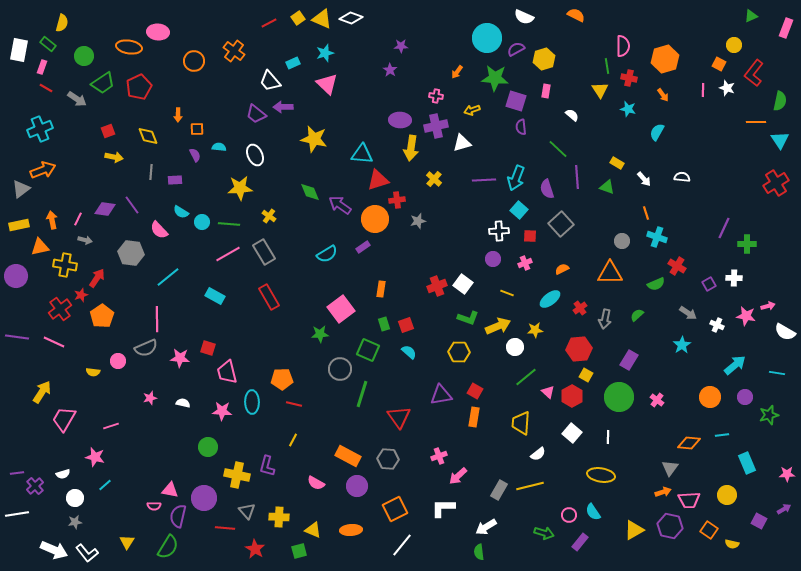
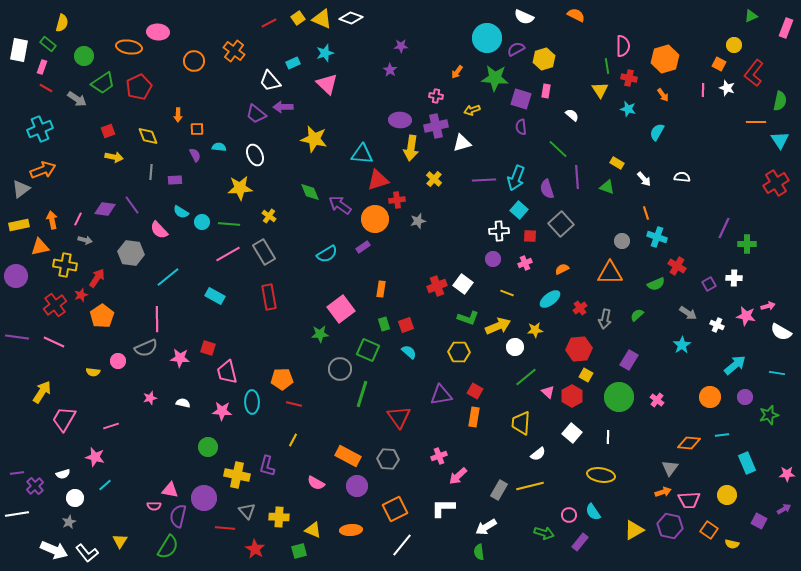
purple square at (516, 101): moved 5 px right, 2 px up
red rectangle at (269, 297): rotated 20 degrees clockwise
red cross at (60, 309): moved 5 px left, 4 px up
white semicircle at (785, 332): moved 4 px left
gray star at (75, 522): moved 6 px left; rotated 16 degrees counterclockwise
yellow triangle at (127, 542): moved 7 px left, 1 px up
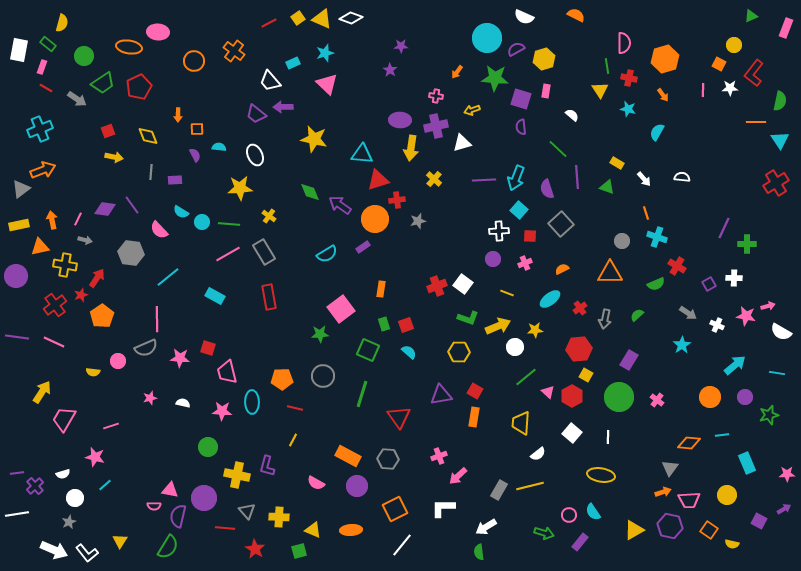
pink semicircle at (623, 46): moved 1 px right, 3 px up
white star at (727, 88): moved 3 px right; rotated 21 degrees counterclockwise
gray circle at (340, 369): moved 17 px left, 7 px down
red line at (294, 404): moved 1 px right, 4 px down
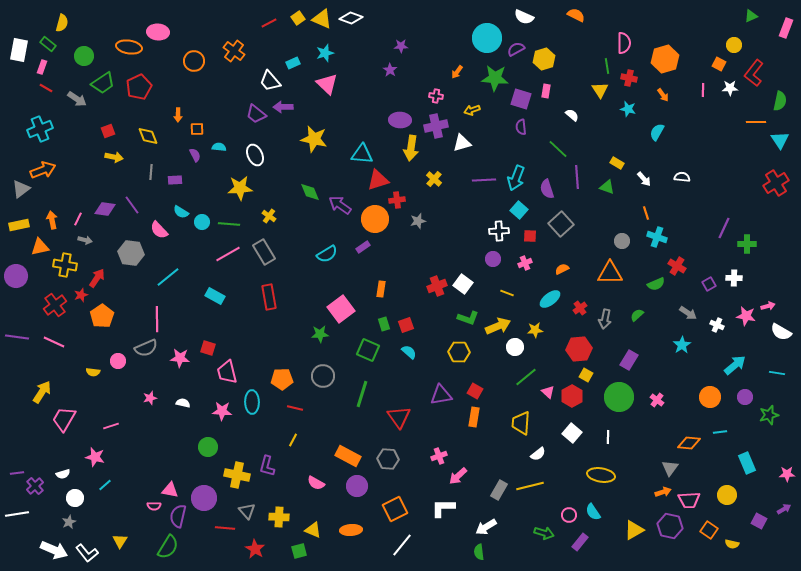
cyan line at (722, 435): moved 2 px left, 3 px up
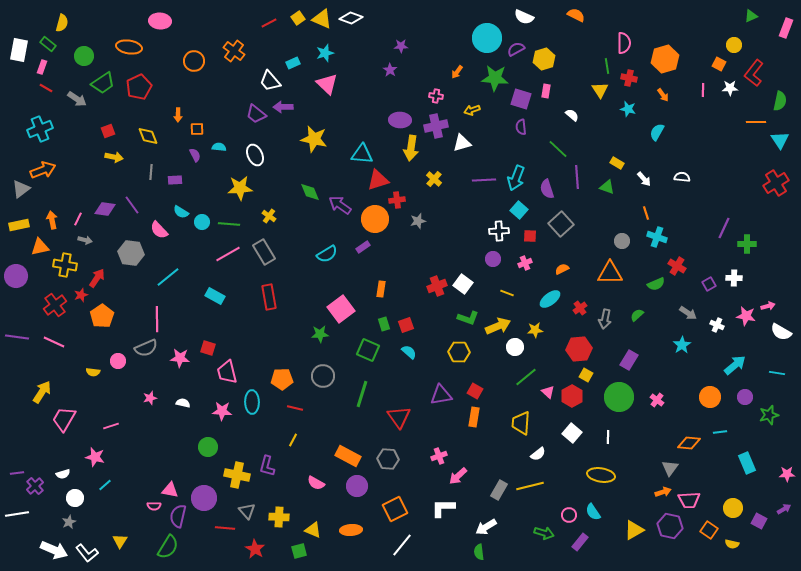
pink ellipse at (158, 32): moved 2 px right, 11 px up
yellow circle at (727, 495): moved 6 px right, 13 px down
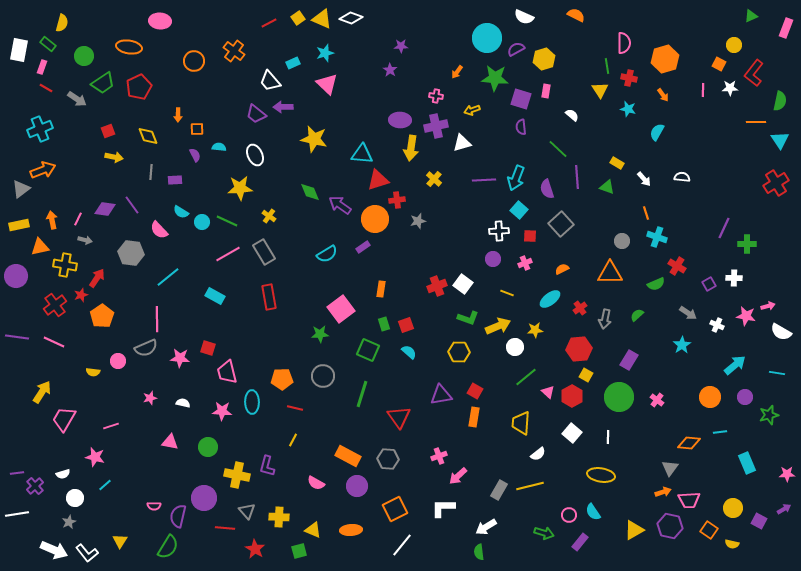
green line at (229, 224): moved 2 px left, 3 px up; rotated 20 degrees clockwise
pink triangle at (170, 490): moved 48 px up
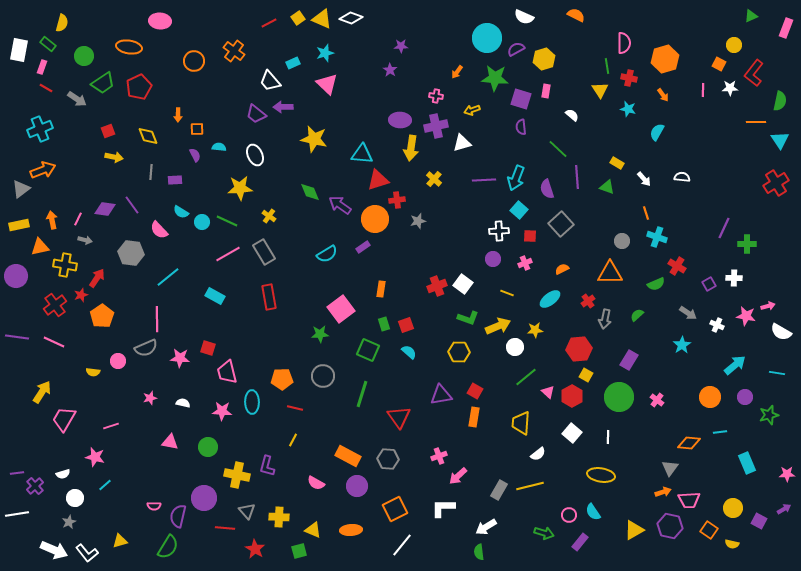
red cross at (580, 308): moved 8 px right, 7 px up
yellow triangle at (120, 541): rotated 42 degrees clockwise
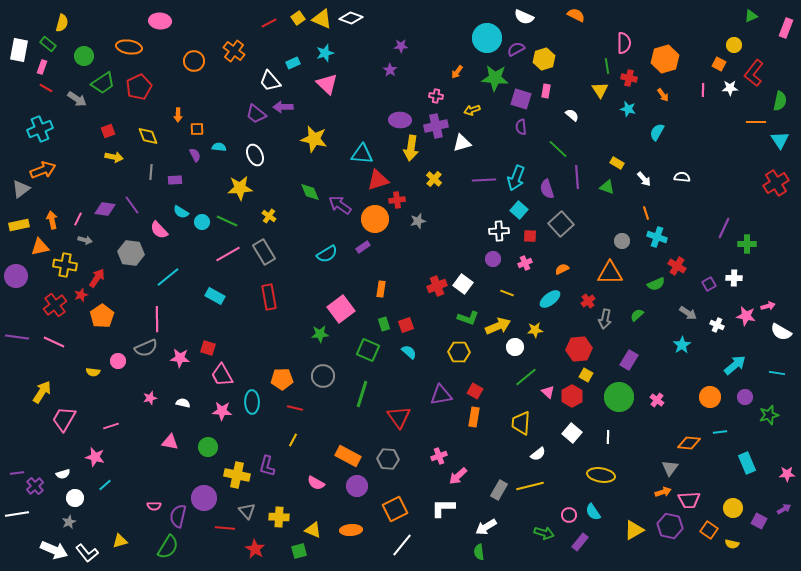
pink trapezoid at (227, 372): moved 5 px left, 3 px down; rotated 15 degrees counterclockwise
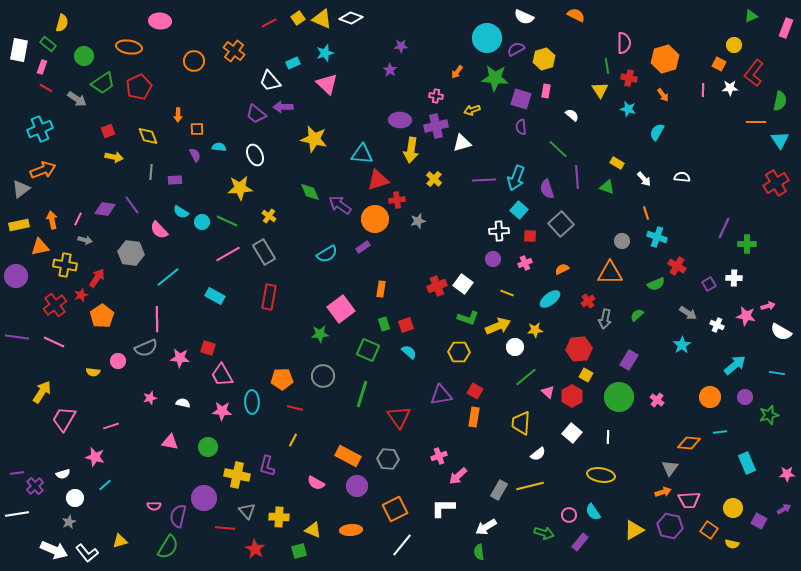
yellow arrow at (411, 148): moved 2 px down
red rectangle at (269, 297): rotated 20 degrees clockwise
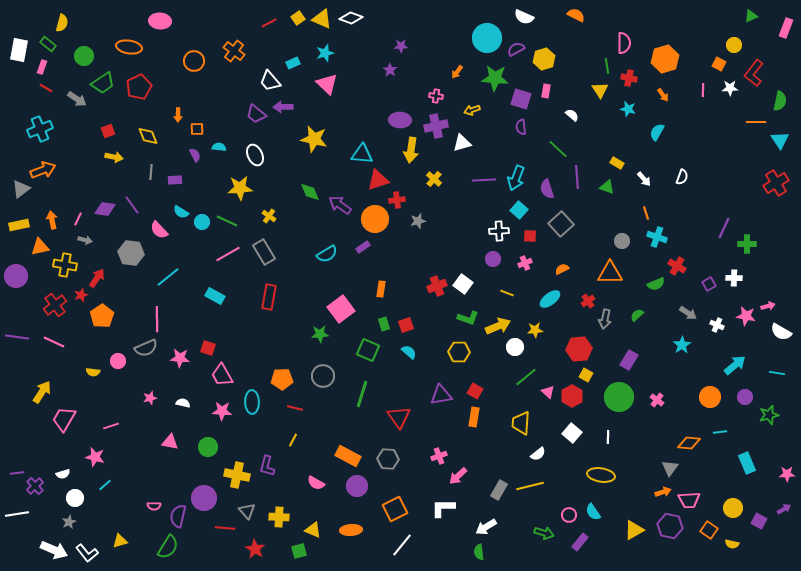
white semicircle at (682, 177): rotated 105 degrees clockwise
